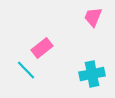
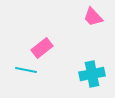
pink trapezoid: rotated 65 degrees counterclockwise
cyan line: rotated 35 degrees counterclockwise
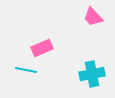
pink rectangle: rotated 15 degrees clockwise
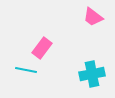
pink trapezoid: rotated 10 degrees counterclockwise
pink rectangle: rotated 30 degrees counterclockwise
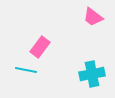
pink rectangle: moved 2 px left, 1 px up
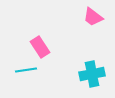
pink rectangle: rotated 70 degrees counterclockwise
cyan line: rotated 20 degrees counterclockwise
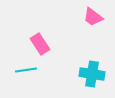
pink rectangle: moved 3 px up
cyan cross: rotated 20 degrees clockwise
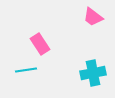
cyan cross: moved 1 px right, 1 px up; rotated 20 degrees counterclockwise
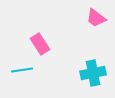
pink trapezoid: moved 3 px right, 1 px down
cyan line: moved 4 px left
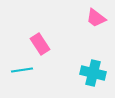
cyan cross: rotated 25 degrees clockwise
